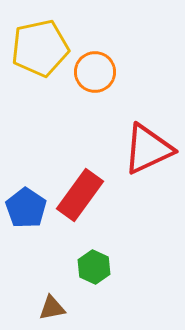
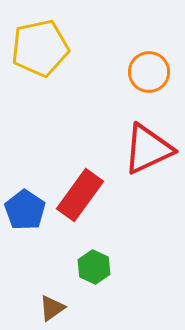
orange circle: moved 54 px right
blue pentagon: moved 1 px left, 2 px down
brown triangle: rotated 24 degrees counterclockwise
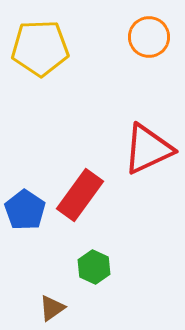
yellow pentagon: rotated 10 degrees clockwise
orange circle: moved 35 px up
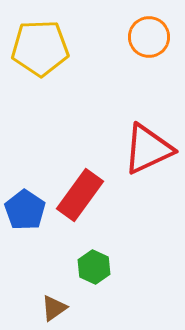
brown triangle: moved 2 px right
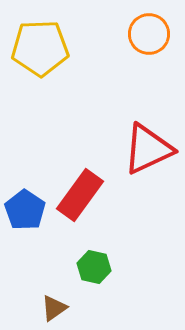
orange circle: moved 3 px up
green hexagon: rotated 12 degrees counterclockwise
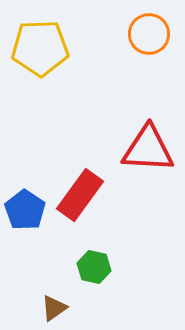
red triangle: rotated 28 degrees clockwise
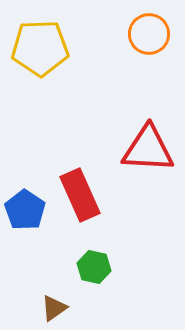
red rectangle: rotated 60 degrees counterclockwise
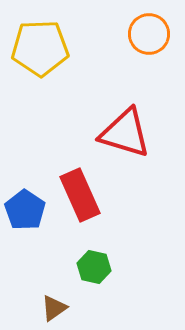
red triangle: moved 23 px left, 16 px up; rotated 14 degrees clockwise
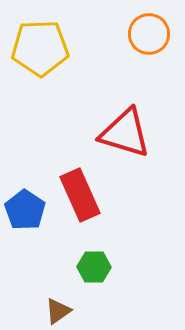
green hexagon: rotated 12 degrees counterclockwise
brown triangle: moved 4 px right, 3 px down
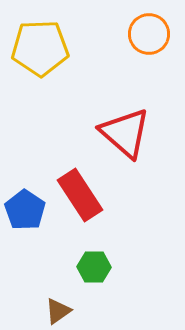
red triangle: rotated 24 degrees clockwise
red rectangle: rotated 9 degrees counterclockwise
